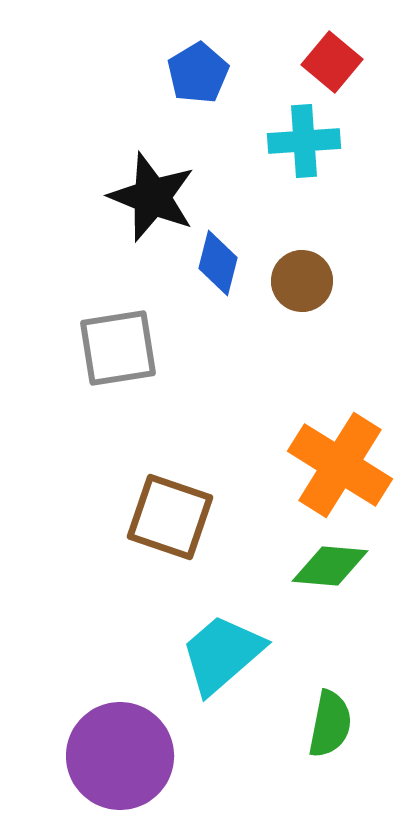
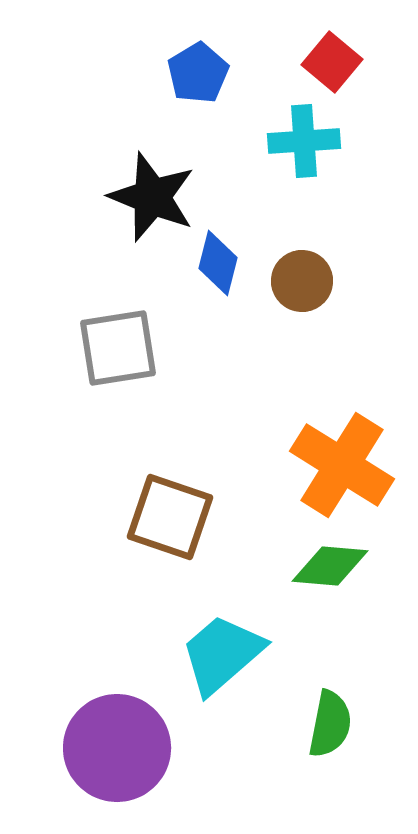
orange cross: moved 2 px right
purple circle: moved 3 px left, 8 px up
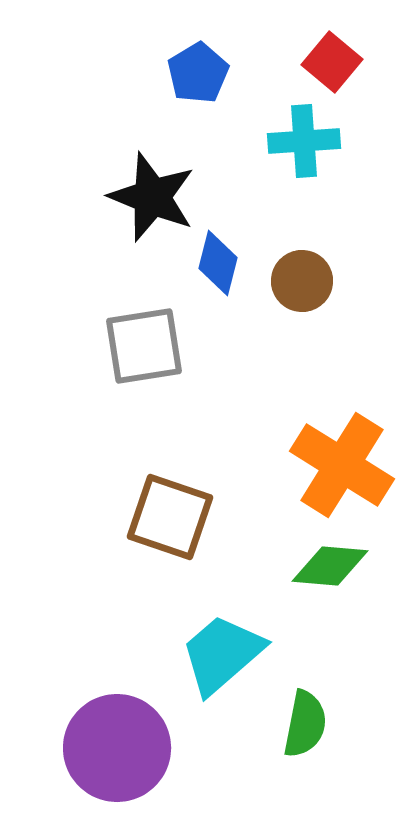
gray square: moved 26 px right, 2 px up
green semicircle: moved 25 px left
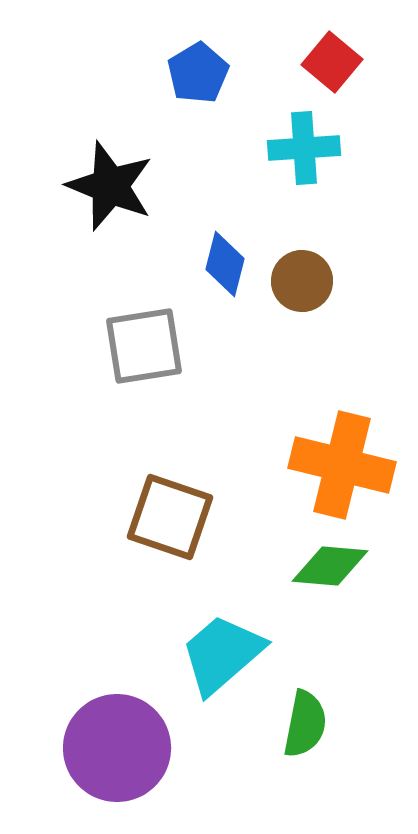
cyan cross: moved 7 px down
black star: moved 42 px left, 11 px up
blue diamond: moved 7 px right, 1 px down
orange cross: rotated 18 degrees counterclockwise
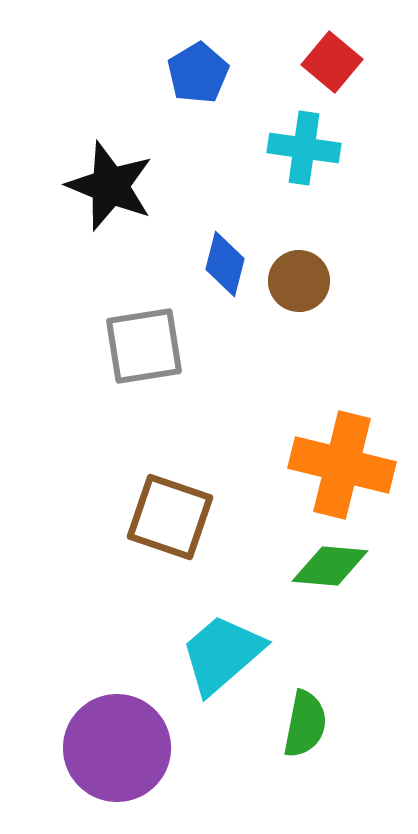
cyan cross: rotated 12 degrees clockwise
brown circle: moved 3 px left
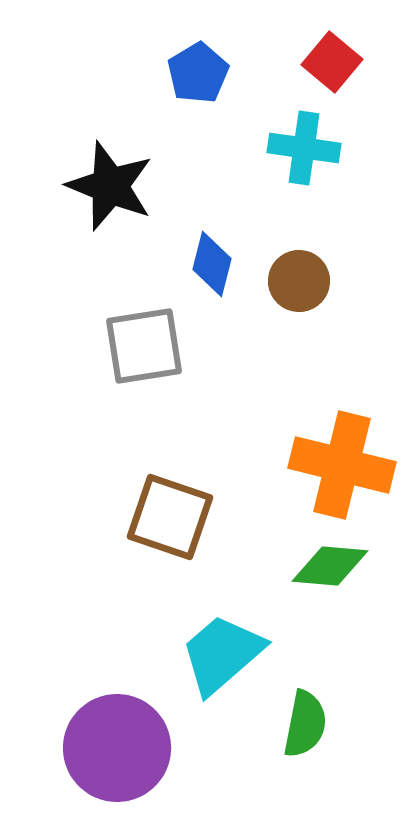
blue diamond: moved 13 px left
